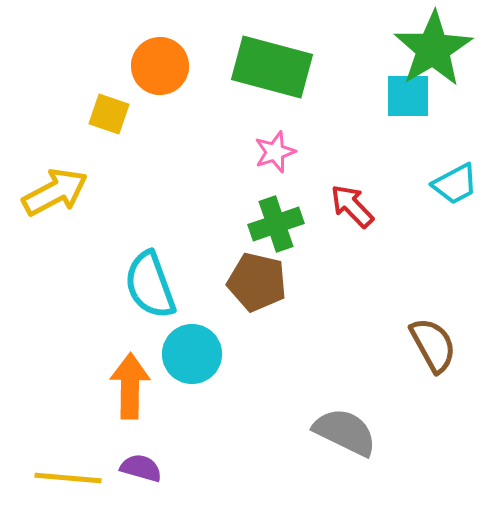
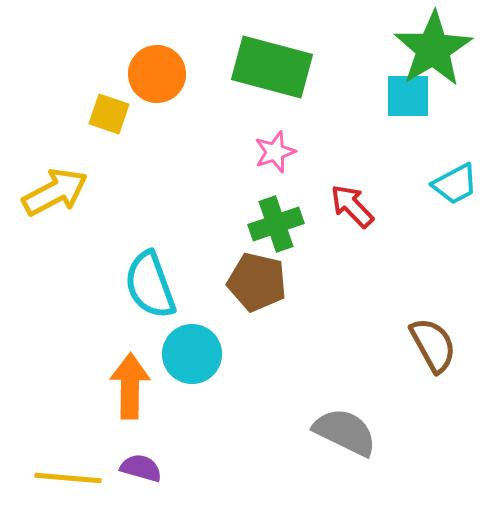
orange circle: moved 3 px left, 8 px down
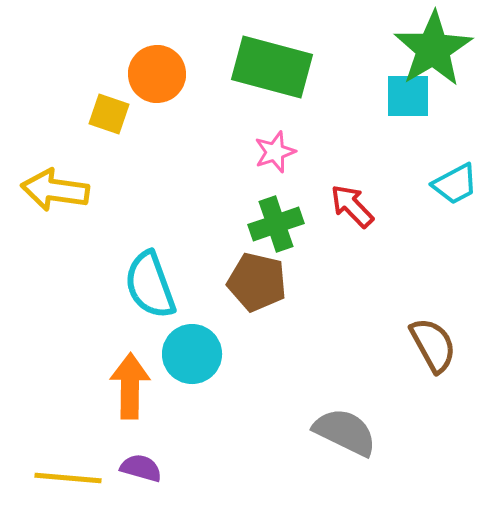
yellow arrow: moved 2 px up; rotated 144 degrees counterclockwise
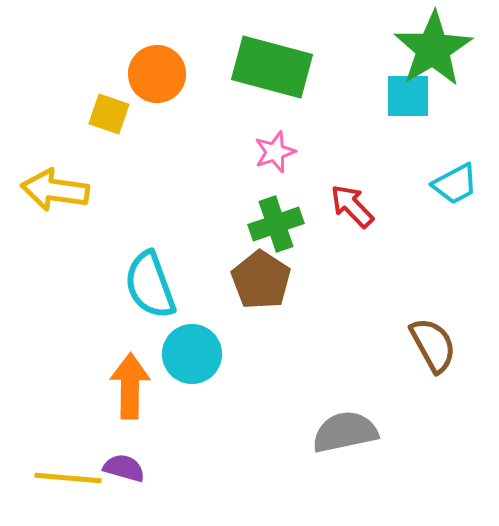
brown pentagon: moved 4 px right, 2 px up; rotated 20 degrees clockwise
gray semicircle: rotated 38 degrees counterclockwise
purple semicircle: moved 17 px left
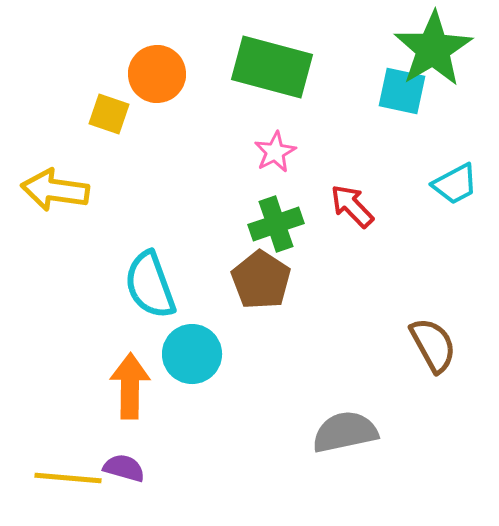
cyan square: moved 6 px left, 5 px up; rotated 12 degrees clockwise
pink star: rotated 9 degrees counterclockwise
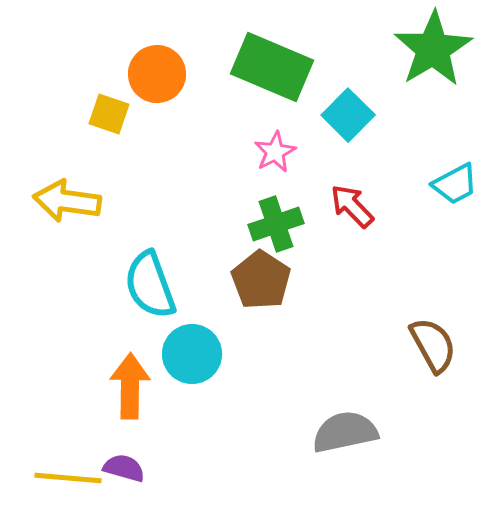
green rectangle: rotated 8 degrees clockwise
cyan square: moved 54 px left, 24 px down; rotated 33 degrees clockwise
yellow arrow: moved 12 px right, 11 px down
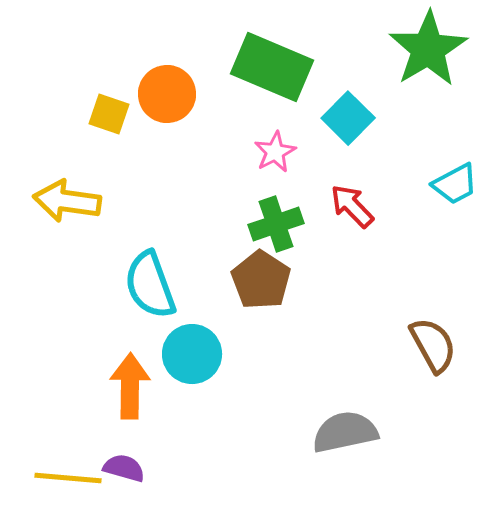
green star: moved 5 px left
orange circle: moved 10 px right, 20 px down
cyan square: moved 3 px down
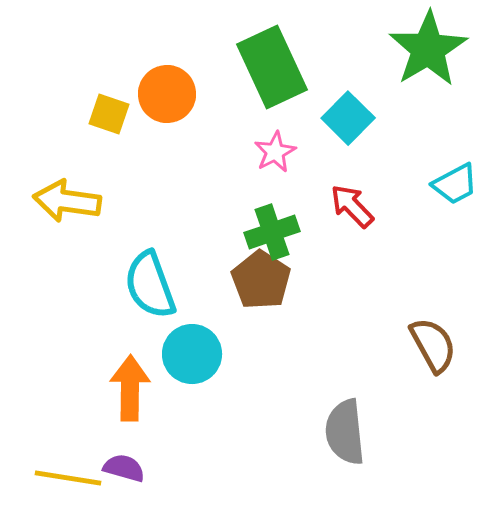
green rectangle: rotated 42 degrees clockwise
green cross: moved 4 px left, 8 px down
orange arrow: moved 2 px down
gray semicircle: rotated 84 degrees counterclockwise
yellow line: rotated 4 degrees clockwise
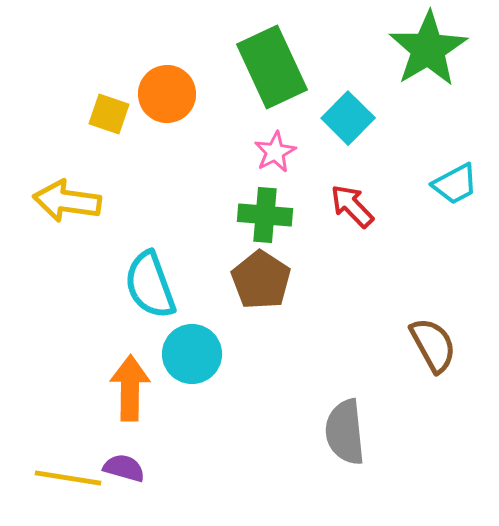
green cross: moved 7 px left, 17 px up; rotated 24 degrees clockwise
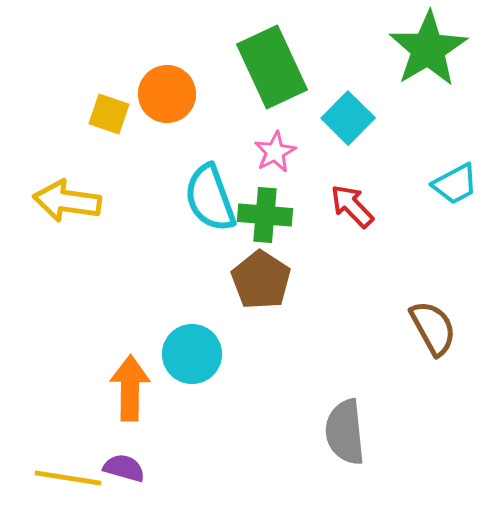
cyan semicircle: moved 60 px right, 87 px up
brown semicircle: moved 17 px up
